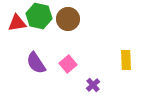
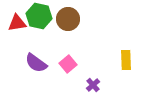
purple semicircle: rotated 20 degrees counterclockwise
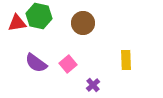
brown circle: moved 15 px right, 4 px down
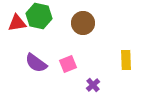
pink square: rotated 18 degrees clockwise
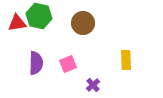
purple semicircle: rotated 125 degrees counterclockwise
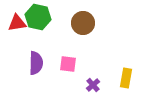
green hexagon: moved 1 px left, 1 px down
yellow rectangle: moved 18 px down; rotated 12 degrees clockwise
pink square: rotated 30 degrees clockwise
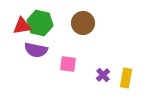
green hexagon: moved 2 px right, 6 px down
red triangle: moved 5 px right, 3 px down
purple semicircle: moved 13 px up; rotated 100 degrees clockwise
purple cross: moved 10 px right, 10 px up
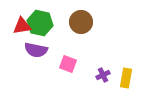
brown circle: moved 2 px left, 1 px up
pink square: rotated 12 degrees clockwise
purple cross: rotated 16 degrees clockwise
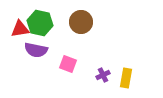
red triangle: moved 2 px left, 3 px down
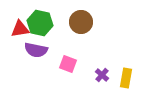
purple cross: moved 1 px left; rotated 24 degrees counterclockwise
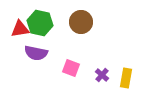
purple semicircle: moved 3 px down
pink square: moved 3 px right, 4 px down
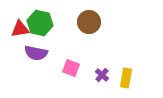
brown circle: moved 8 px right
